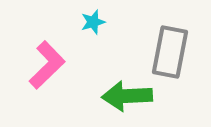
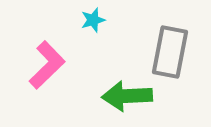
cyan star: moved 2 px up
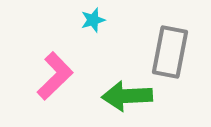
pink L-shape: moved 8 px right, 11 px down
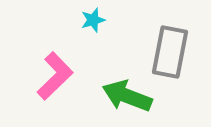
green arrow: rotated 24 degrees clockwise
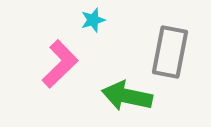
pink L-shape: moved 5 px right, 12 px up
green arrow: rotated 9 degrees counterclockwise
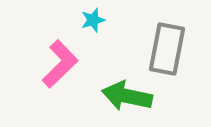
gray rectangle: moved 3 px left, 3 px up
